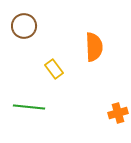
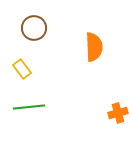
brown circle: moved 10 px right, 2 px down
yellow rectangle: moved 32 px left
green line: rotated 12 degrees counterclockwise
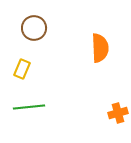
orange semicircle: moved 6 px right, 1 px down
yellow rectangle: rotated 60 degrees clockwise
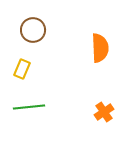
brown circle: moved 1 px left, 2 px down
orange cross: moved 14 px left, 1 px up; rotated 18 degrees counterclockwise
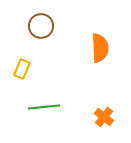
brown circle: moved 8 px right, 4 px up
green line: moved 15 px right
orange cross: moved 5 px down; rotated 18 degrees counterclockwise
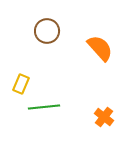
brown circle: moved 6 px right, 5 px down
orange semicircle: rotated 40 degrees counterclockwise
yellow rectangle: moved 1 px left, 15 px down
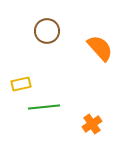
yellow rectangle: rotated 54 degrees clockwise
orange cross: moved 12 px left, 7 px down; rotated 18 degrees clockwise
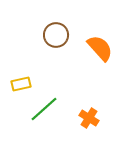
brown circle: moved 9 px right, 4 px down
green line: moved 2 px down; rotated 36 degrees counterclockwise
orange cross: moved 3 px left, 6 px up; rotated 24 degrees counterclockwise
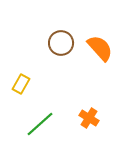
brown circle: moved 5 px right, 8 px down
yellow rectangle: rotated 48 degrees counterclockwise
green line: moved 4 px left, 15 px down
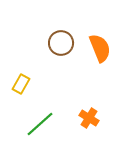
orange semicircle: rotated 20 degrees clockwise
